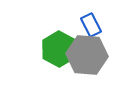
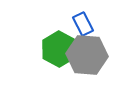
blue rectangle: moved 8 px left, 1 px up
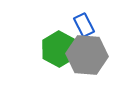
blue rectangle: moved 1 px right, 1 px down
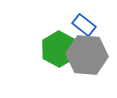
blue rectangle: rotated 25 degrees counterclockwise
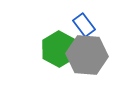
blue rectangle: rotated 15 degrees clockwise
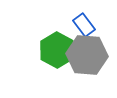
green hexagon: moved 2 px left, 1 px down
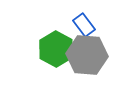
green hexagon: moved 1 px left, 1 px up
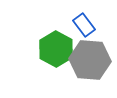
gray hexagon: moved 3 px right, 5 px down
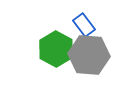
gray hexagon: moved 1 px left, 5 px up
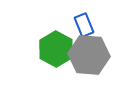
blue rectangle: rotated 15 degrees clockwise
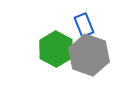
gray hexagon: rotated 15 degrees clockwise
